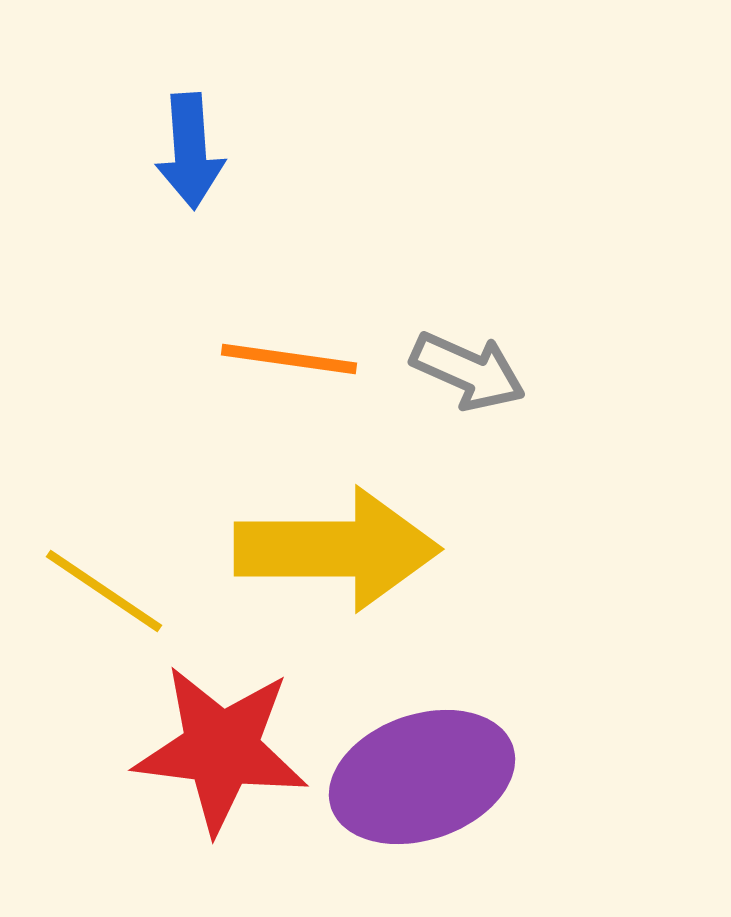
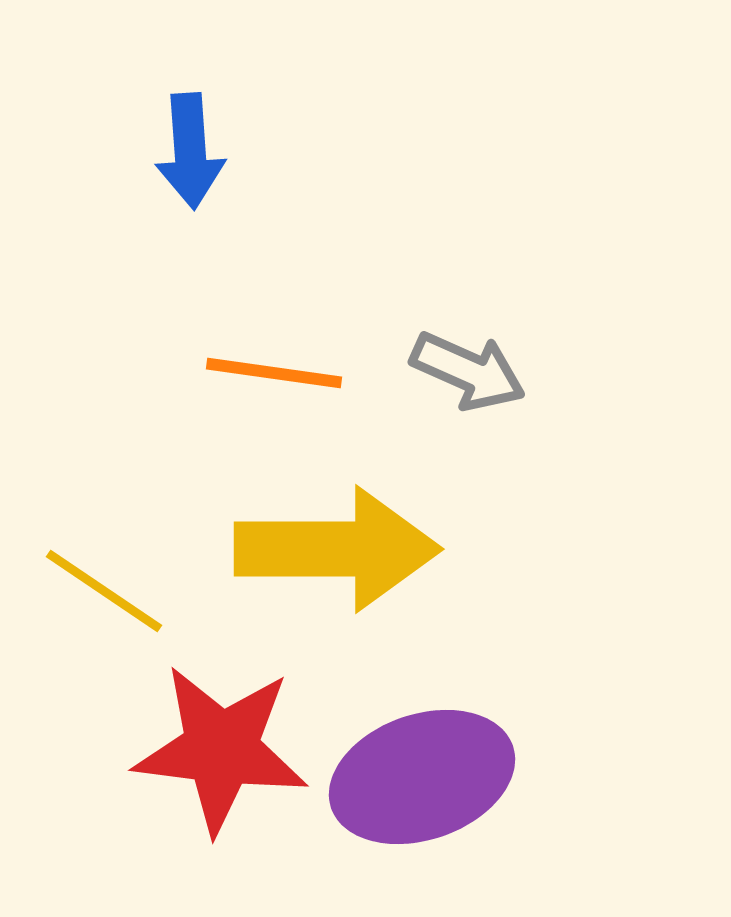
orange line: moved 15 px left, 14 px down
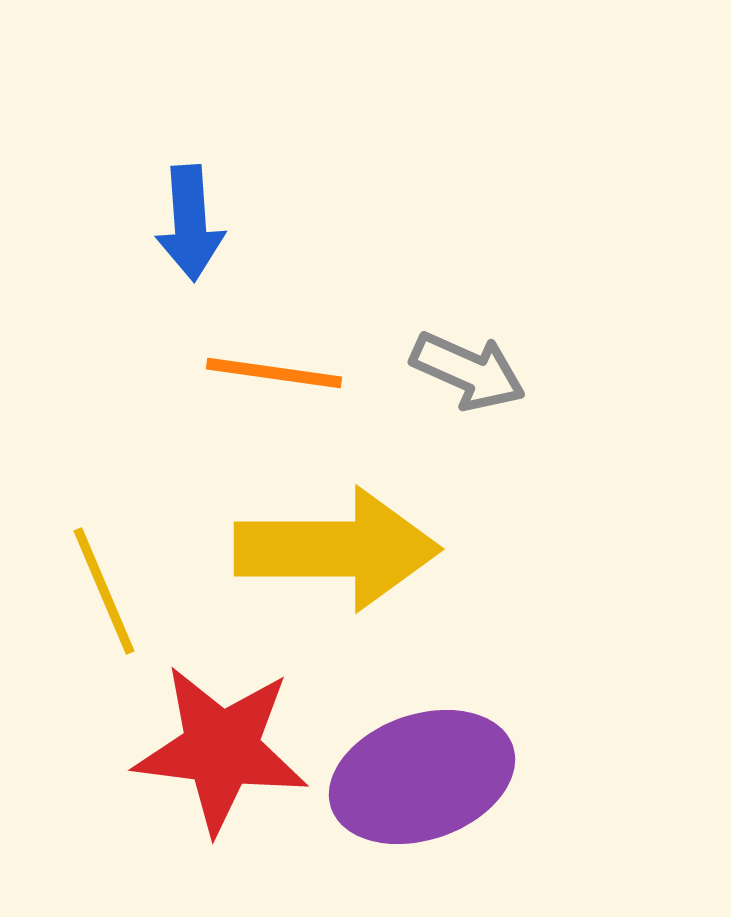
blue arrow: moved 72 px down
yellow line: rotated 33 degrees clockwise
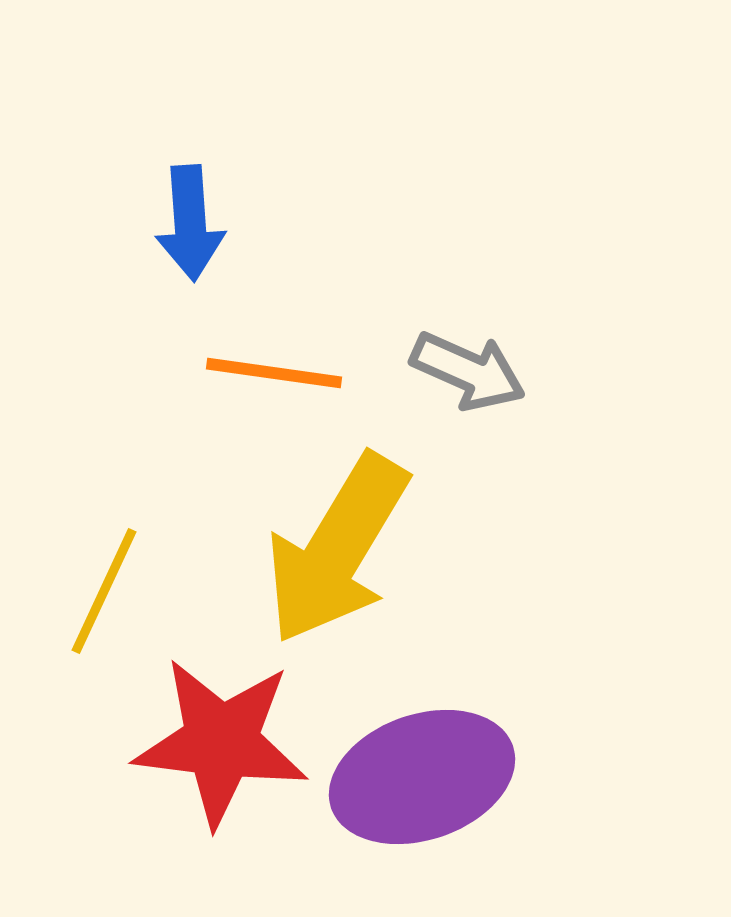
yellow arrow: rotated 121 degrees clockwise
yellow line: rotated 48 degrees clockwise
red star: moved 7 px up
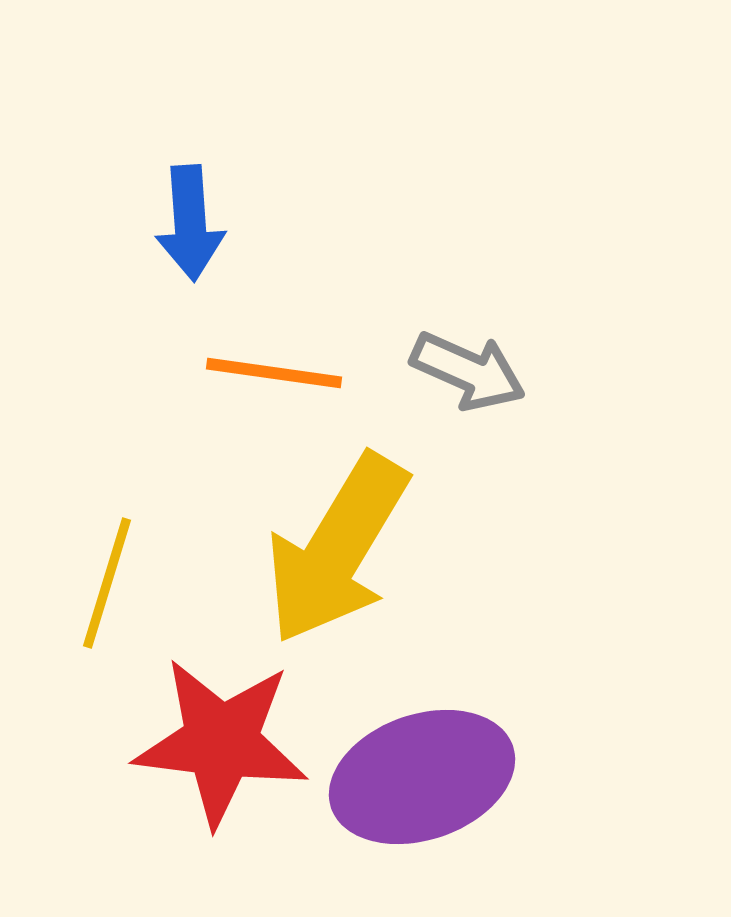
yellow line: moved 3 px right, 8 px up; rotated 8 degrees counterclockwise
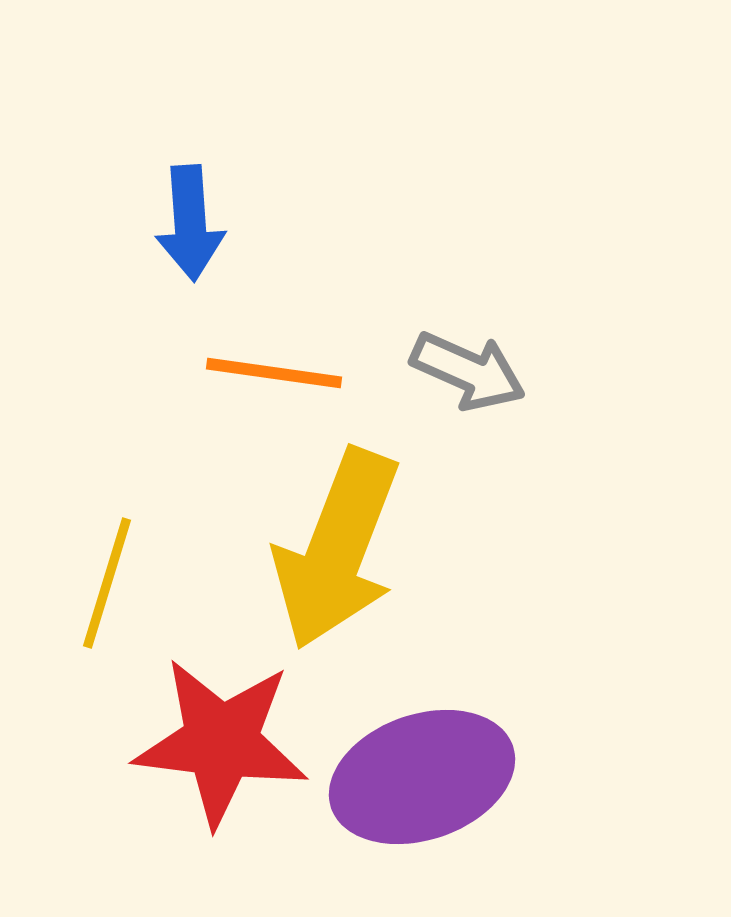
yellow arrow: rotated 10 degrees counterclockwise
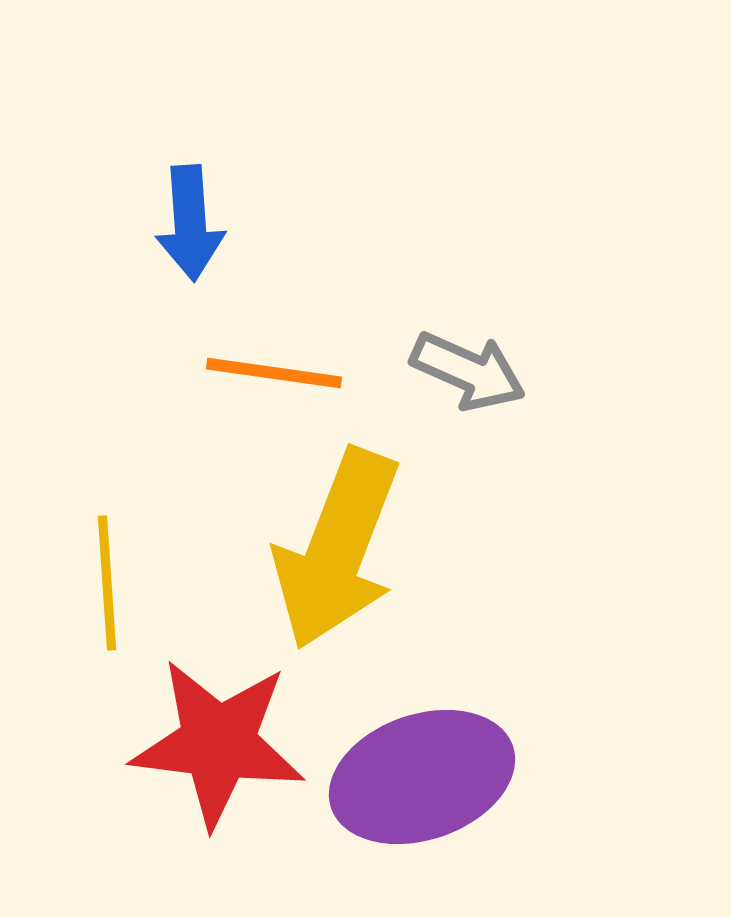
yellow line: rotated 21 degrees counterclockwise
red star: moved 3 px left, 1 px down
